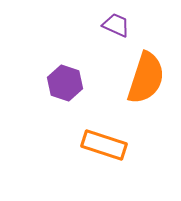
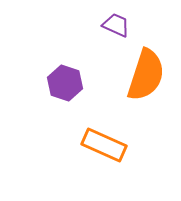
orange semicircle: moved 3 px up
orange rectangle: rotated 6 degrees clockwise
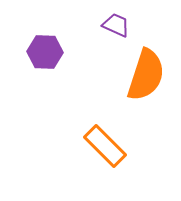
purple hexagon: moved 20 px left, 31 px up; rotated 16 degrees counterclockwise
orange rectangle: moved 1 px right, 1 px down; rotated 21 degrees clockwise
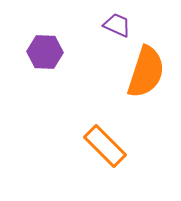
purple trapezoid: moved 1 px right
orange semicircle: moved 3 px up
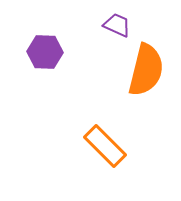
orange semicircle: moved 2 px up; rotated 4 degrees counterclockwise
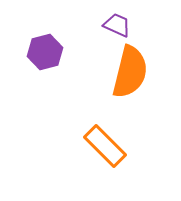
purple hexagon: rotated 16 degrees counterclockwise
orange semicircle: moved 16 px left, 2 px down
